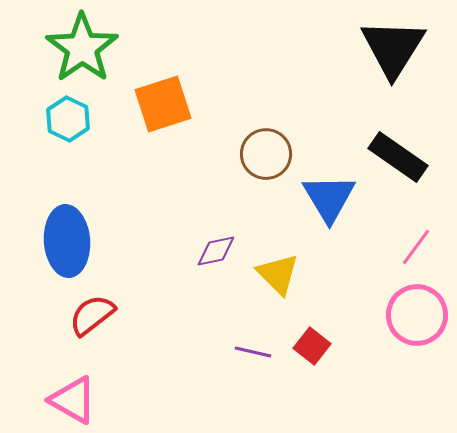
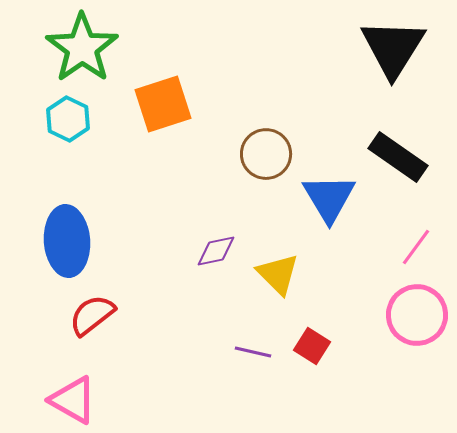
red square: rotated 6 degrees counterclockwise
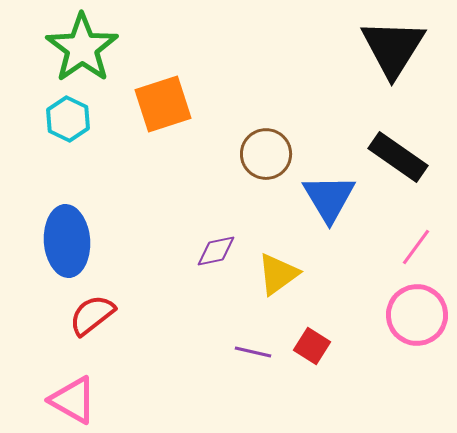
yellow triangle: rotated 39 degrees clockwise
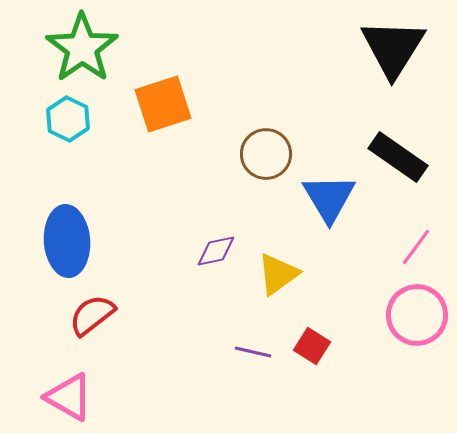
pink triangle: moved 4 px left, 3 px up
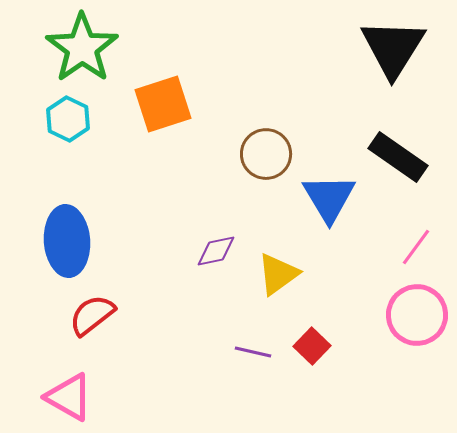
red square: rotated 12 degrees clockwise
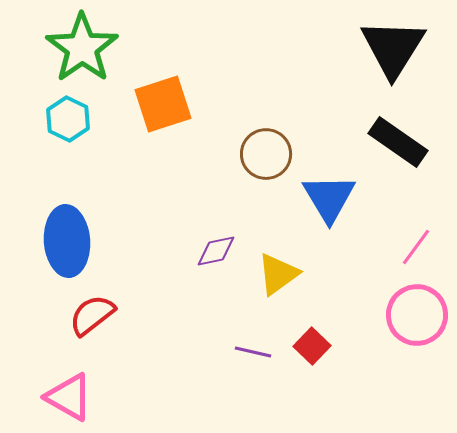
black rectangle: moved 15 px up
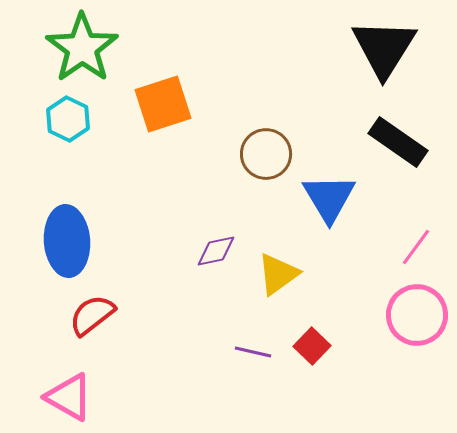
black triangle: moved 9 px left
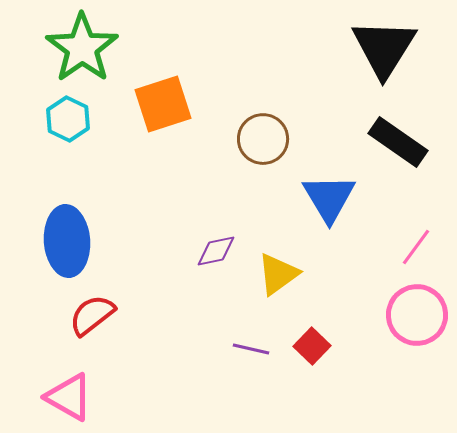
brown circle: moved 3 px left, 15 px up
purple line: moved 2 px left, 3 px up
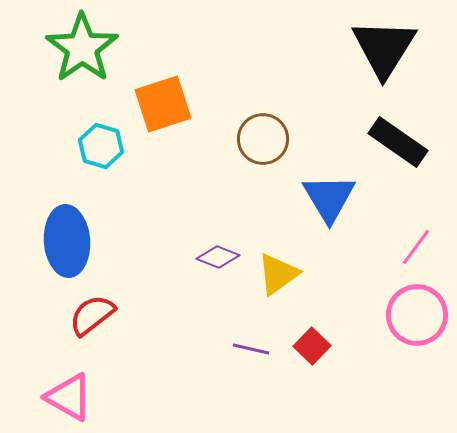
cyan hexagon: moved 33 px right, 27 px down; rotated 9 degrees counterclockwise
purple diamond: moved 2 px right, 6 px down; rotated 33 degrees clockwise
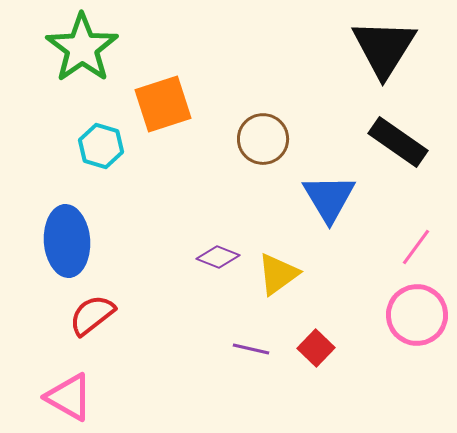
red square: moved 4 px right, 2 px down
